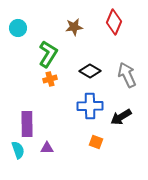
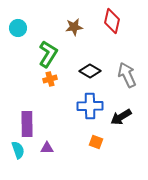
red diamond: moved 2 px left, 1 px up; rotated 10 degrees counterclockwise
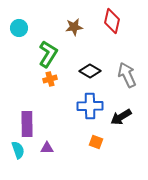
cyan circle: moved 1 px right
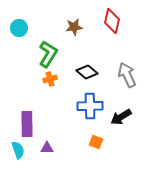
black diamond: moved 3 px left, 1 px down; rotated 10 degrees clockwise
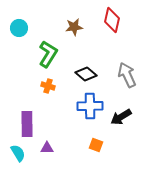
red diamond: moved 1 px up
black diamond: moved 1 px left, 2 px down
orange cross: moved 2 px left, 7 px down; rotated 32 degrees clockwise
orange square: moved 3 px down
cyan semicircle: moved 3 px down; rotated 12 degrees counterclockwise
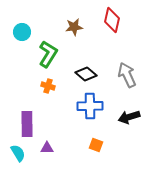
cyan circle: moved 3 px right, 4 px down
black arrow: moved 8 px right; rotated 15 degrees clockwise
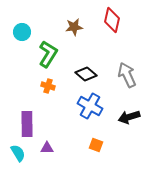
blue cross: rotated 30 degrees clockwise
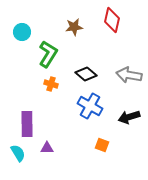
gray arrow: moved 2 px right; rotated 55 degrees counterclockwise
orange cross: moved 3 px right, 2 px up
orange square: moved 6 px right
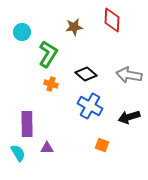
red diamond: rotated 10 degrees counterclockwise
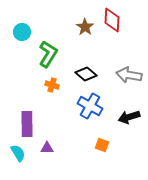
brown star: moved 11 px right; rotated 30 degrees counterclockwise
orange cross: moved 1 px right, 1 px down
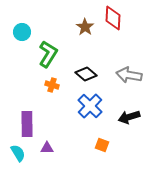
red diamond: moved 1 px right, 2 px up
blue cross: rotated 15 degrees clockwise
